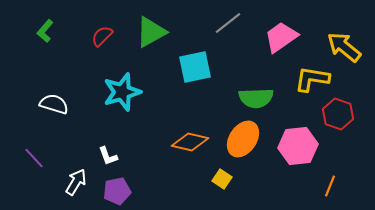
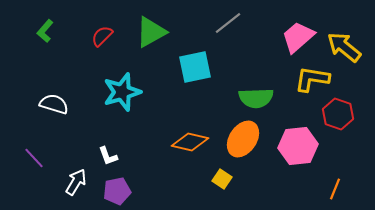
pink trapezoid: moved 17 px right; rotated 6 degrees counterclockwise
orange line: moved 5 px right, 3 px down
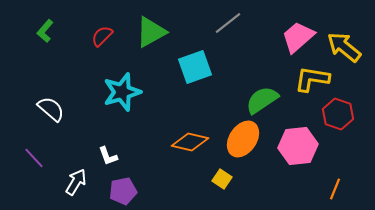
cyan square: rotated 8 degrees counterclockwise
green semicircle: moved 6 px right, 2 px down; rotated 148 degrees clockwise
white semicircle: moved 3 px left, 5 px down; rotated 24 degrees clockwise
purple pentagon: moved 6 px right
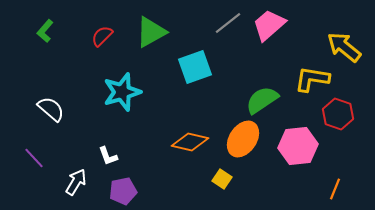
pink trapezoid: moved 29 px left, 12 px up
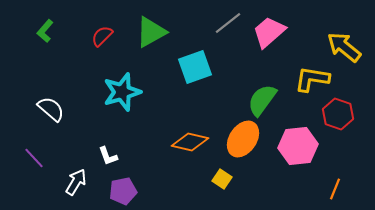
pink trapezoid: moved 7 px down
green semicircle: rotated 20 degrees counterclockwise
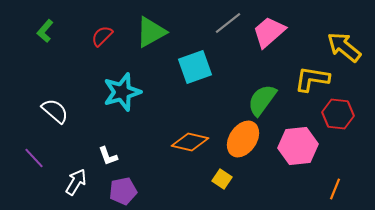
white semicircle: moved 4 px right, 2 px down
red hexagon: rotated 12 degrees counterclockwise
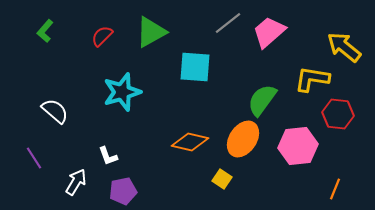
cyan square: rotated 24 degrees clockwise
purple line: rotated 10 degrees clockwise
